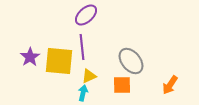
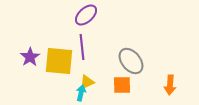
yellow triangle: moved 2 px left, 6 px down
orange arrow: rotated 30 degrees counterclockwise
cyan arrow: moved 2 px left
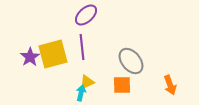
yellow square: moved 6 px left, 7 px up; rotated 20 degrees counterclockwise
orange arrow: rotated 24 degrees counterclockwise
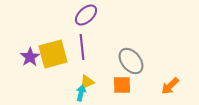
orange arrow: moved 1 px down; rotated 66 degrees clockwise
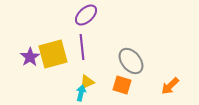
orange square: rotated 18 degrees clockwise
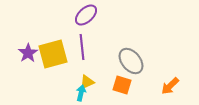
purple star: moved 2 px left, 4 px up
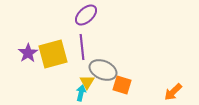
gray ellipse: moved 28 px left, 9 px down; rotated 28 degrees counterclockwise
yellow triangle: rotated 35 degrees counterclockwise
orange arrow: moved 3 px right, 6 px down
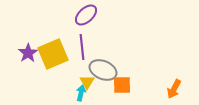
yellow square: rotated 8 degrees counterclockwise
orange square: rotated 18 degrees counterclockwise
orange arrow: moved 1 px right, 3 px up; rotated 18 degrees counterclockwise
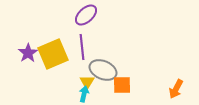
orange arrow: moved 2 px right
cyan arrow: moved 3 px right, 1 px down
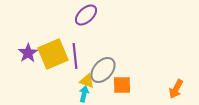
purple line: moved 7 px left, 9 px down
gray ellipse: rotated 72 degrees counterclockwise
yellow triangle: moved 1 px up; rotated 42 degrees counterclockwise
